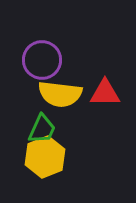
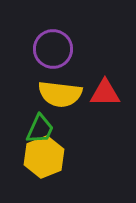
purple circle: moved 11 px right, 11 px up
green trapezoid: moved 2 px left
yellow hexagon: moved 1 px left
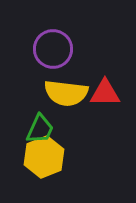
yellow semicircle: moved 6 px right, 1 px up
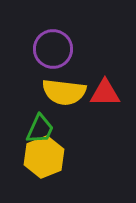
yellow semicircle: moved 2 px left, 1 px up
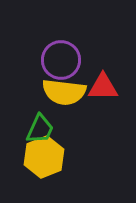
purple circle: moved 8 px right, 11 px down
red triangle: moved 2 px left, 6 px up
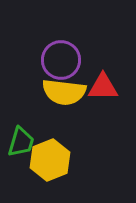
green trapezoid: moved 19 px left, 13 px down; rotated 8 degrees counterclockwise
yellow hexagon: moved 6 px right, 3 px down
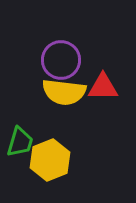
green trapezoid: moved 1 px left
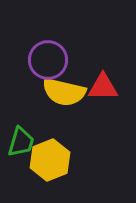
purple circle: moved 13 px left
yellow semicircle: rotated 6 degrees clockwise
green trapezoid: moved 1 px right
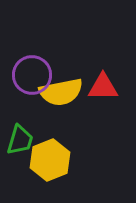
purple circle: moved 16 px left, 15 px down
yellow semicircle: moved 3 px left; rotated 24 degrees counterclockwise
green trapezoid: moved 1 px left, 2 px up
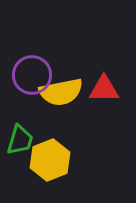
red triangle: moved 1 px right, 2 px down
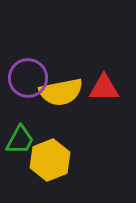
purple circle: moved 4 px left, 3 px down
red triangle: moved 1 px up
green trapezoid: rotated 12 degrees clockwise
